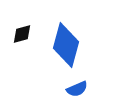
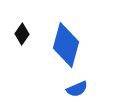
black diamond: rotated 40 degrees counterclockwise
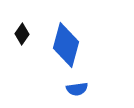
blue semicircle: rotated 15 degrees clockwise
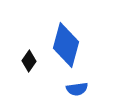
black diamond: moved 7 px right, 27 px down
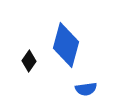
blue semicircle: moved 9 px right
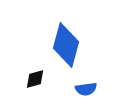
black diamond: moved 6 px right, 18 px down; rotated 40 degrees clockwise
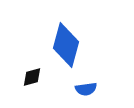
black diamond: moved 3 px left, 2 px up
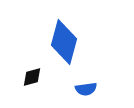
blue diamond: moved 2 px left, 3 px up
